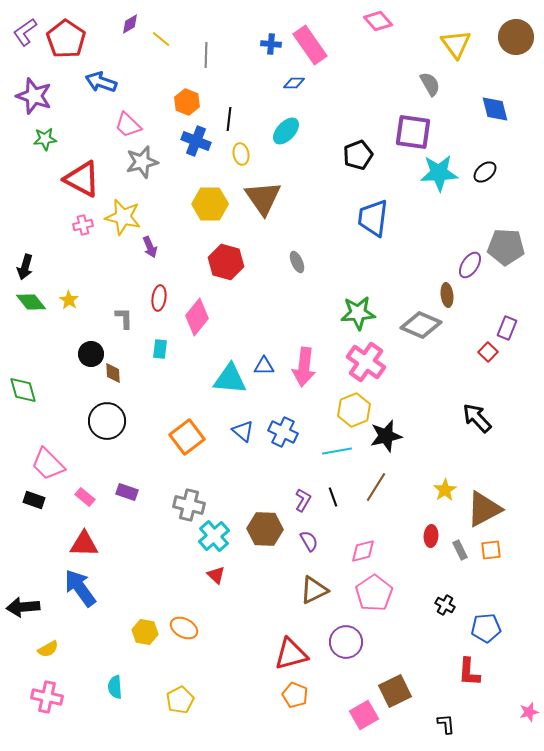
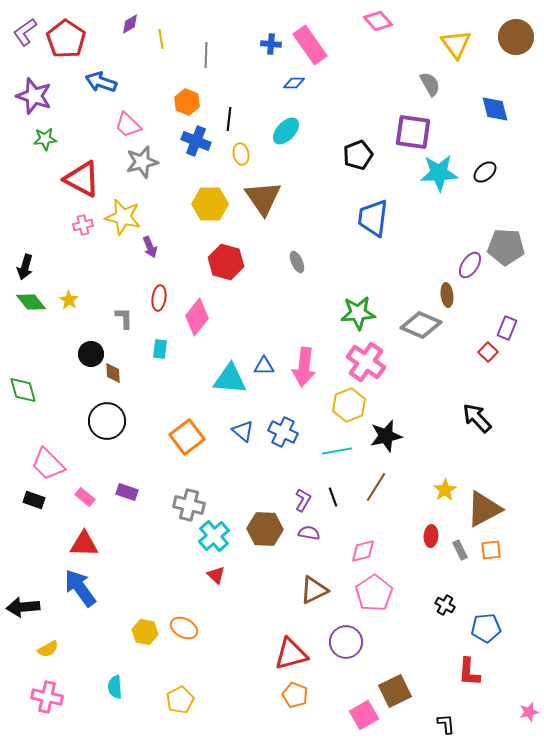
yellow line at (161, 39): rotated 42 degrees clockwise
yellow hexagon at (354, 410): moved 5 px left, 5 px up
purple semicircle at (309, 541): moved 8 px up; rotated 50 degrees counterclockwise
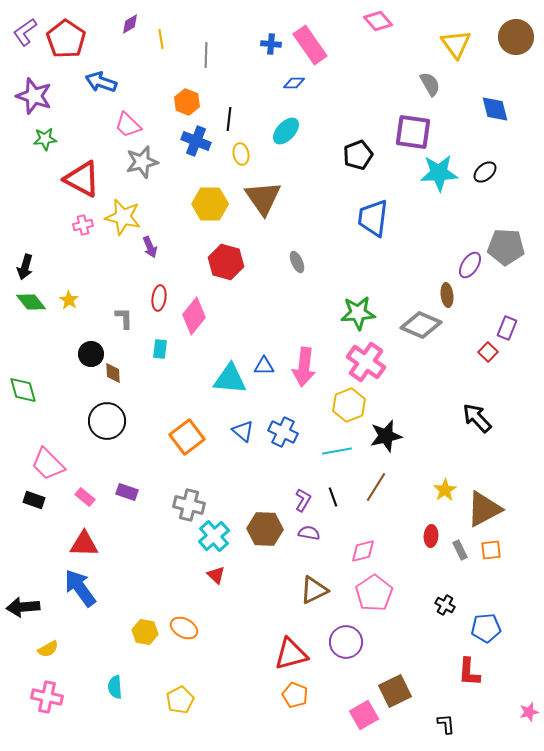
pink diamond at (197, 317): moved 3 px left, 1 px up
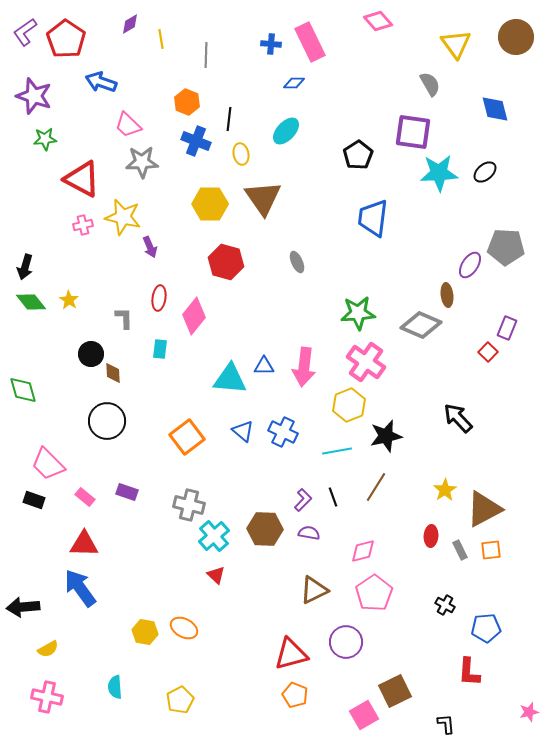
pink rectangle at (310, 45): moved 3 px up; rotated 9 degrees clockwise
black pentagon at (358, 155): rotated 12 degrees counterclockwise
gray star at (142, 162): rotated 12 degrees clockwise
black arrow at (477, 418): moved 19 px left
purple L-shape at (303, 500): rotated 15 degrees clockwise
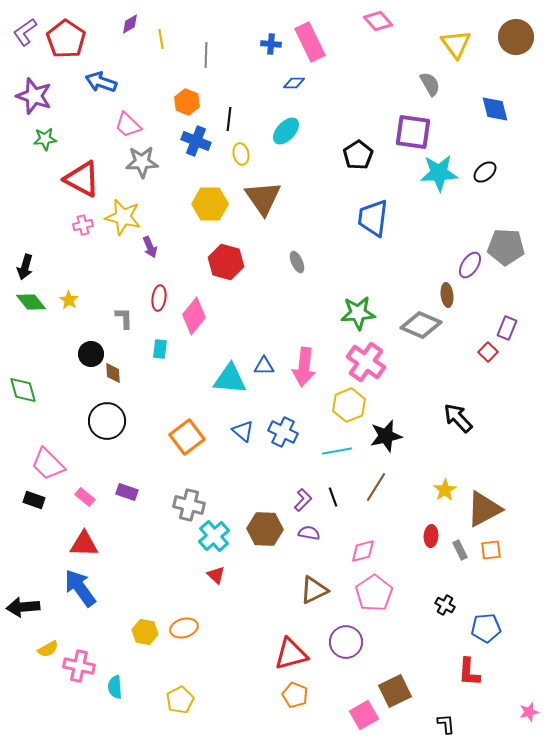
orange ellipse at (184, 628): rotated 44 degrees counterclockwise
pink cross at (47, 697): moved 32 px right, 31 px up
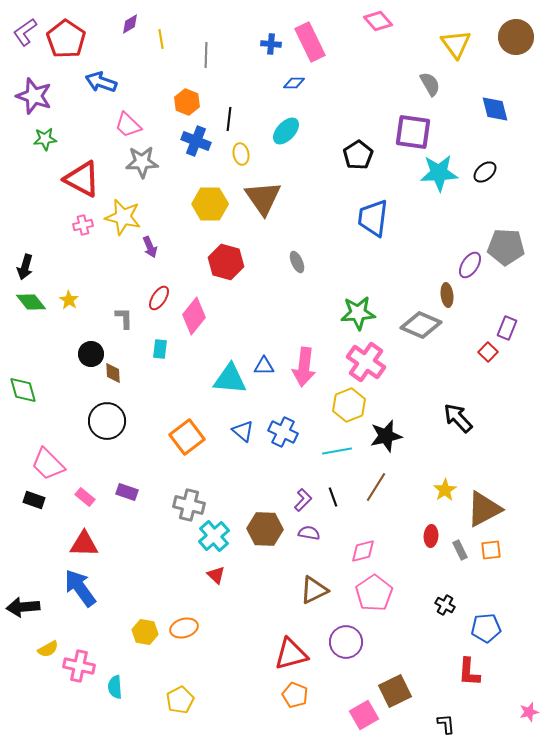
red ellipse at (159, 298): rotated 25 degrees clockwise
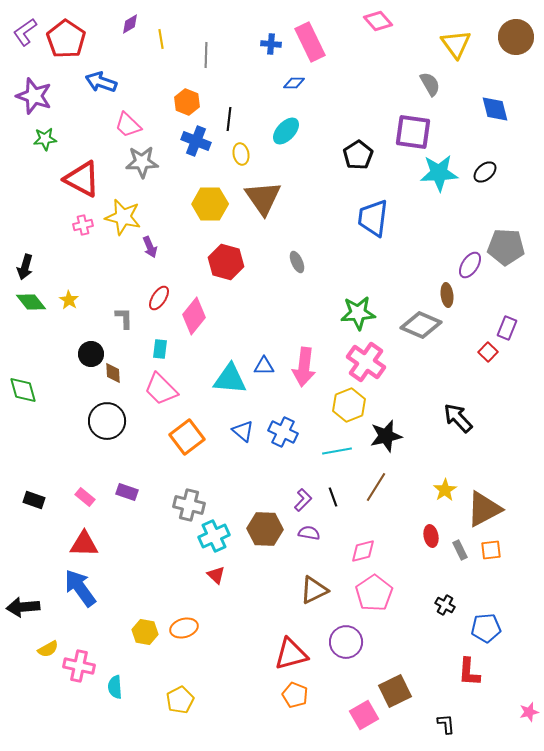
pink trapezoid at (48, 464): moved 113 px right, 75 px up
cyan cross at (214, 536): rotated 16 degrees clockwise
red ellipse at (431, 536): rotated 15 degrees counterclockwise
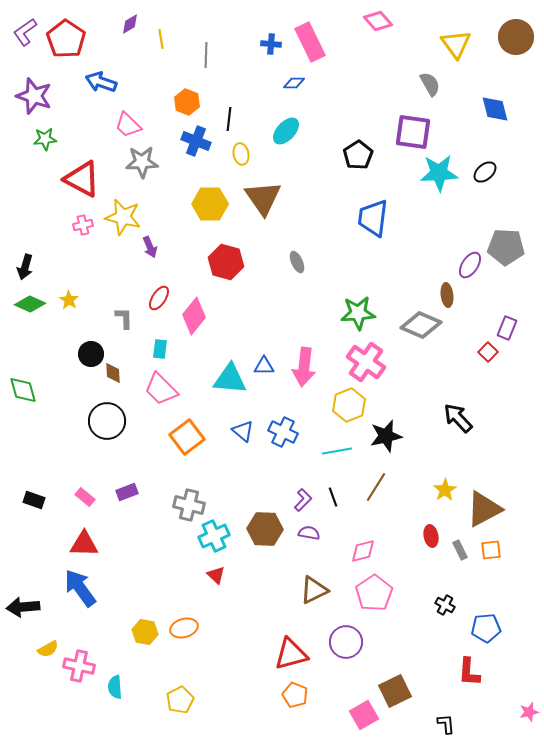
green diamond at (31, 302): moved 1 px left, 2 px down; rotated 28 degrees counterclockwise
purple rectangle at (127, 492): rotated 40 degrees counterclockwise
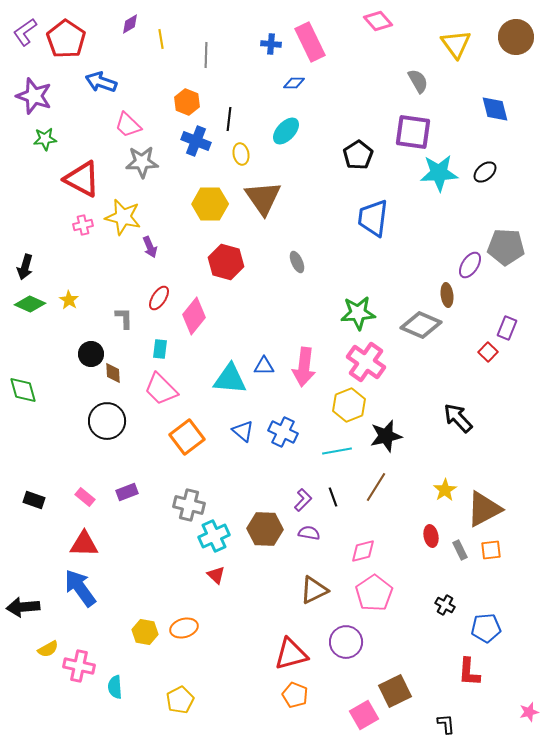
gray semicircle at (430, 84): moved 12 px left, 3 px up
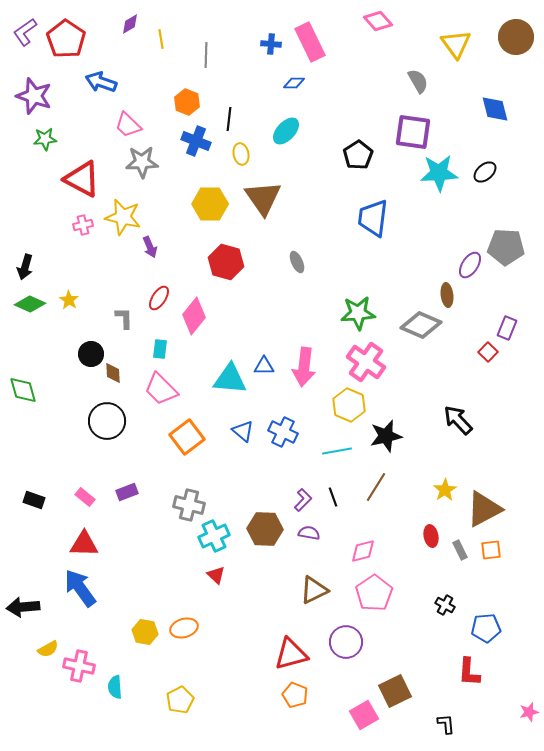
yellow hexagon at (349, 405): rotated 16 degrees counterclockwise
black arrow at (458, 418): moved 2 px down
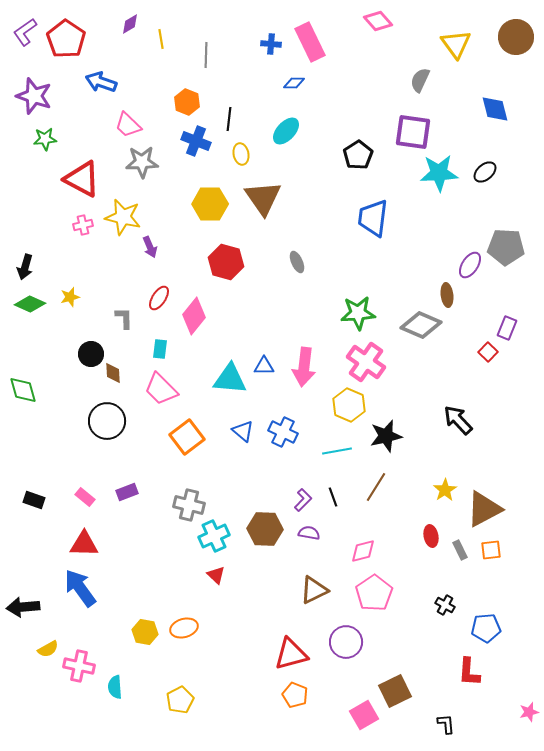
gray semicircle at (418, 81): moved 2 px right, 1 px up; rotated 125 degrees counterclockwise
yellow star at (69, 300): moved 1 px right, 3 px up; rotated 24 degrees clockwise
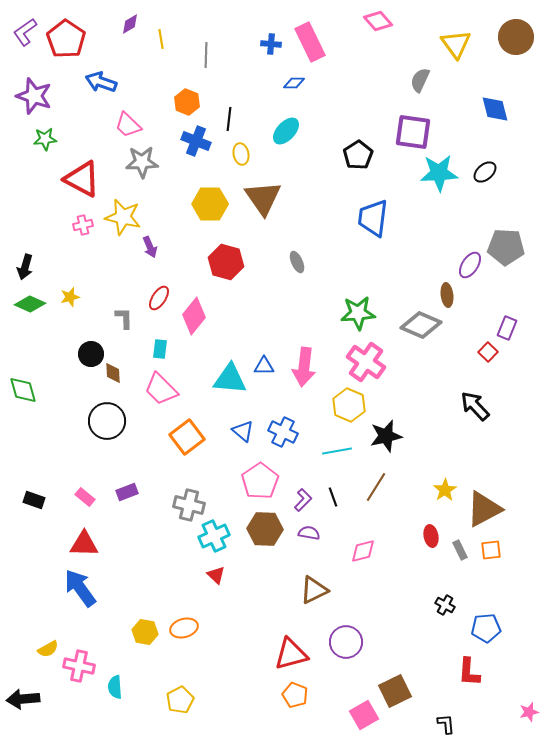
black arrow at (458, 420): moved 17 px right, 14 px up
pink pentagon at (374, 593): moved 114 px left, 112 px up
black arrow at (23, 607): moved 92 px down
